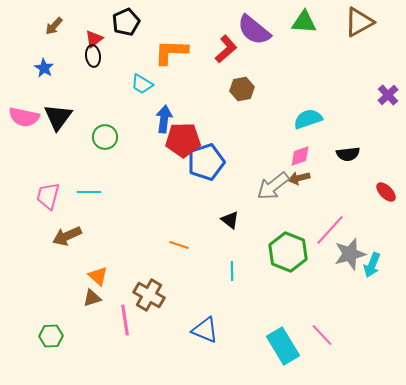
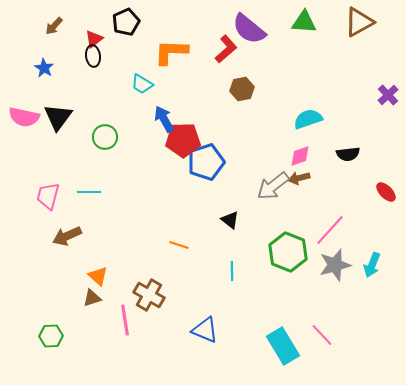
purple semicircle at (254, 30): moved 5 px left, 1 px up
blue arrow at (164, 119): rotated 36 degrees counterclockwise
gray star at (350, 254): moved 15 px left, 11 px down
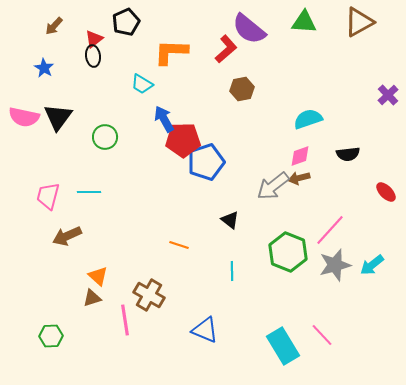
cyan arrow at (372, 265): rotated 30 degrees clockwise
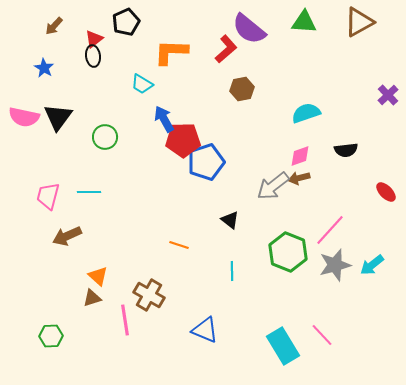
cyan semicircle at (308, 119): moved 2 px left, 6 px up
black semicircle at (348, 154): moved 2 px left, 4 px up
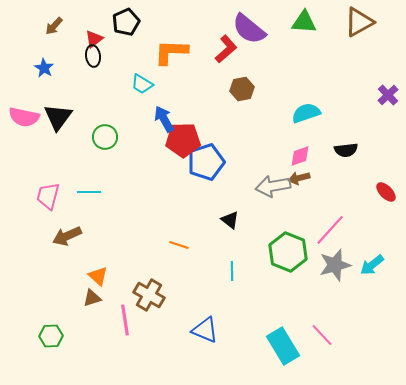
gray arrow at (273, 186): rotated 28 degrees clockwise
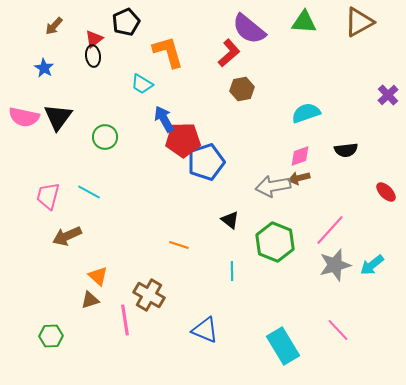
red L-shape at (226, 49): moved 3 px right, 4 px down
orange L-shape at (171, 52): moved 3 px left; rotated 72 degrees clockwise
cyan line at (89, 192): rotated 30 degrees clockwise
green hexagon at (288, 252): moved 13 px left, 10 px up
brown triangle at (92, 298): moved 2 px left, 2 px down
pink line at (322, 335): moved 16 px right, 5 px up
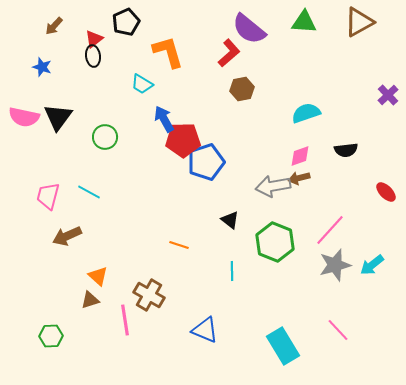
blue star at (44, 68): moved 2 px left, 1 px up; rotated 12 degrees counterclockwise
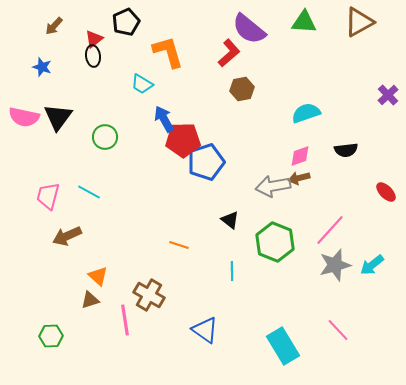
blue triangle at (205, 330): rotated 12 degrees clockwise
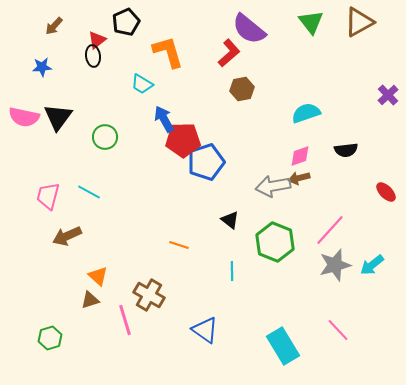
green triangle at (304, 22): moved 7 px right; rotated 48 degrees clockwise
red triangle at (94, 39): moved 3 px right, 1 px down
blue star at (42, 67): rotated 24 degrees counterclockwise
pink line at (125, 320): rotated 8 degrees counterclockwise
green hexagon at (51, 336): moved 1 px left, 2 px down; rotated 15 degrees counterclockwise
